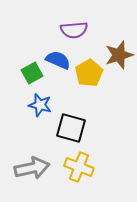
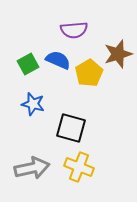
brown star: moved 1 px left, 1 px up
green square: moved 4 px left, 9 px up
blue star: moved 7 px left, 1 px up
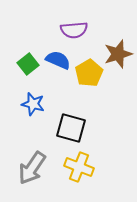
green square: rotated 10 degrees counterclockwise
gray arrow: rotated 136 degrees clockwise
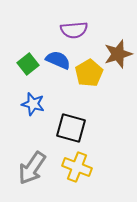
yellow cross: moved 2 px left
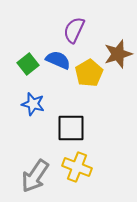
purple semicircle: rotated 120 degrees clockwise
black square: rotated 16 degrees counterclockwise
gray arrow: moved 3 px right, 8 px down
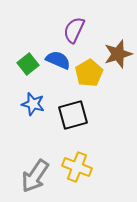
black square: moved 2 px right, 13 px up; rotated 16 degrees counterclockwise
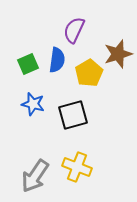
blue semicircle: moved 1 px left; rotated 75 degrees clockwise
green square: rotated 15 degrees clockwise
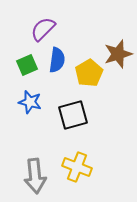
purple semicircle: moved 31 px left, 1 px up; rotated 20 degrees clockwise
green square: moved 1 px left, 1 px down
blue star: moved 3 px left, 2 px up
gray arrow: rotated 40 degrees counterclockwise
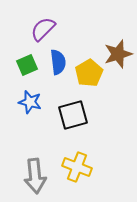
blue semicircle: moved 1 px right, 2 px down; rotated 15 degrees counterclockwise
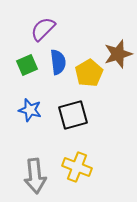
blue star: moved 8 px down
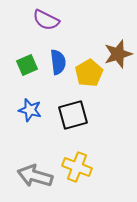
purple semicircle: moved 3 px right, 9 px up; rotated 108 degrees counterclockwise
gray arrow: rotated 112 degrees clockwise
